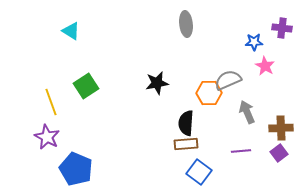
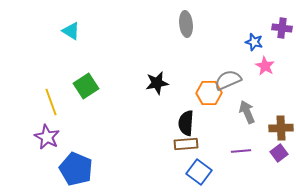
blue star: rotated 18 degrees clockwise
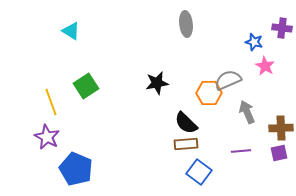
black semicircle: rotated 50 degrees counterclockwise
purple square: rotated 24 degrees clockwise
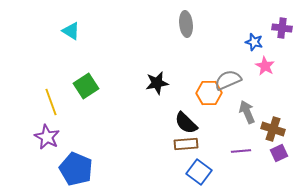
brown cross: moved 8 px left, 1 px down; rotated 20 degrees clockwise
purple square: rotated 12 degrees counterclockwise
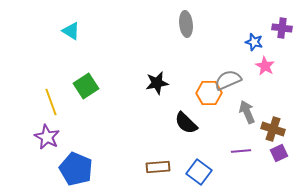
brown rectangle: moved 28 px left, 23 px down
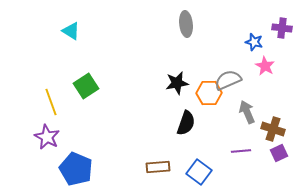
black star: moved 20 px right
black semicircle: rotated 115 degrees counterclockwise
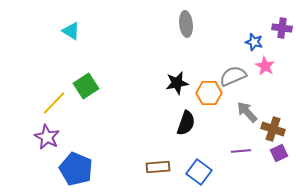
gray semicircle: moved 5 px right, 4 px up
yellow line: moved 3 px right, 1 px down; rotated 64 degrees clockwise
gray arrow: rotated 20 degrees counterclockwise
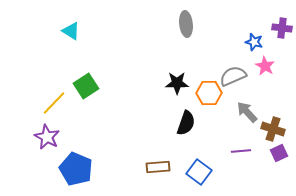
black star: rotated 10 degrees clockwise
